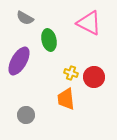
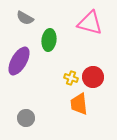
pink triangle: moved 1 px right; rotated 12 degrees counterclockwise
green ellipse: rotated 20 degrees clockwise
yellow cross: moved 5 px down
red circle: moved 1 px left
orange trapezoid: moved 13 px right, 5 px down
gray circle: moved 3 px down
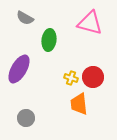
purple ellipse: moved 8 px down
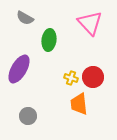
pink triangle: rotated 32 degrees clockwise
gray circle: moved 2 px right, 2 px up
